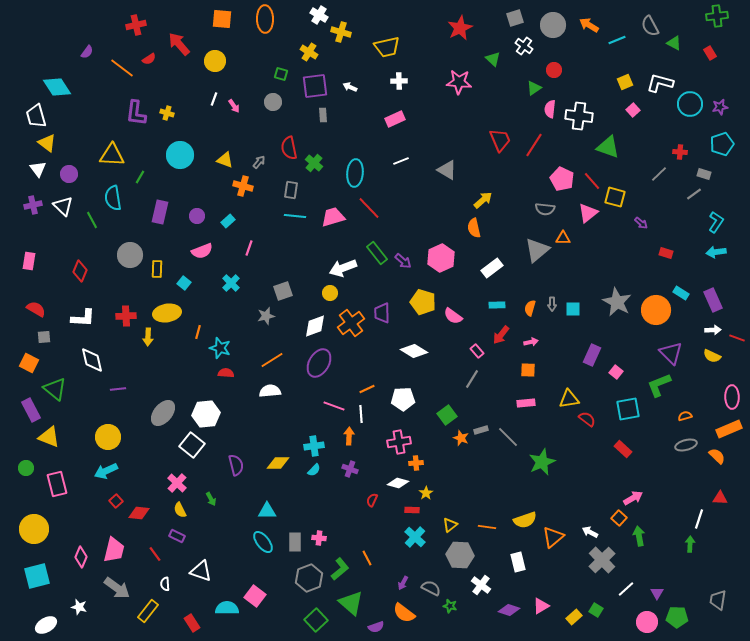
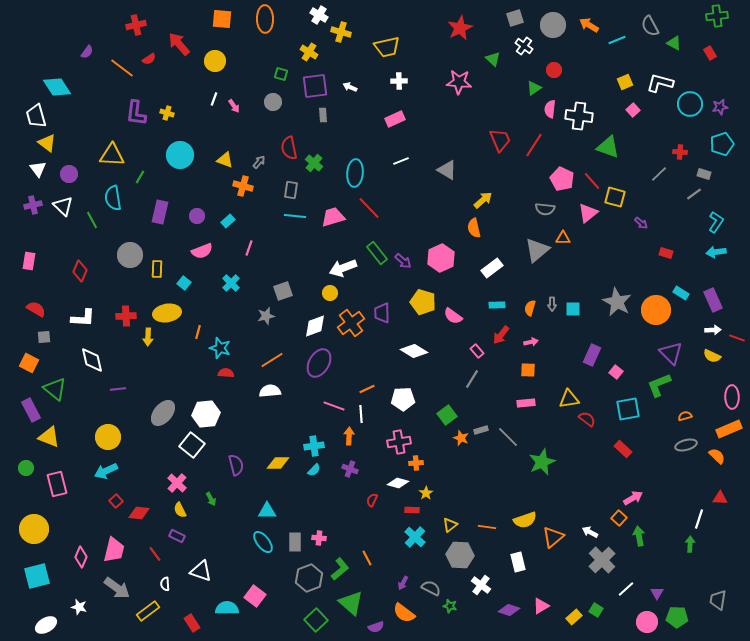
yellow rectangle at (148, 611): rotated 15 degrees clockwise
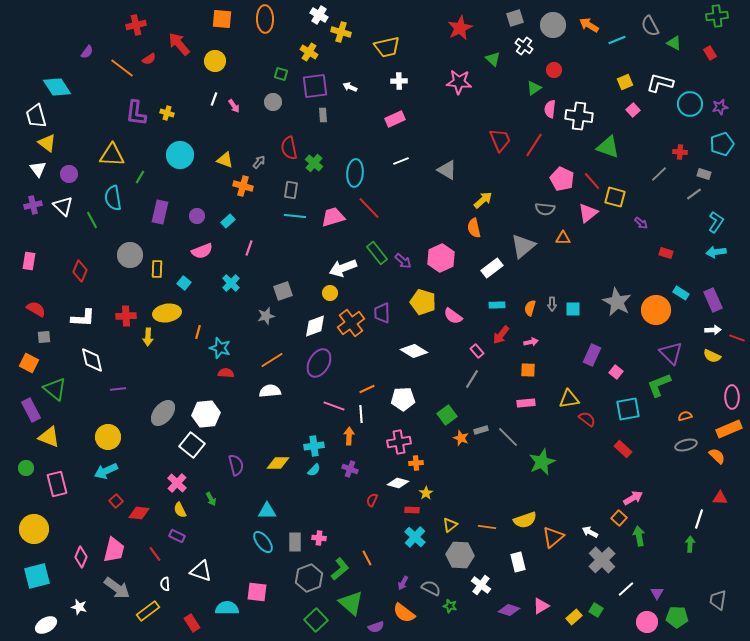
gray triangle at (537, 250): moved 14 px left, 4 px up
pink square at (255, 596): moved 2 px right, 4 px up; rotated 30 degrees counterclockwise
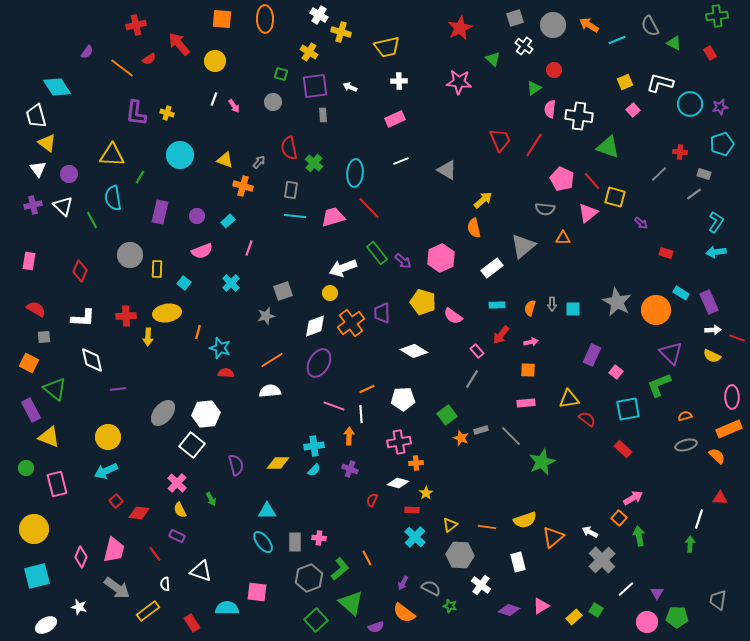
purple rectangle at (713, 300): moved 4 px left, 2 px down
gray line at (508, 437): moved 3 px right, 1 px up
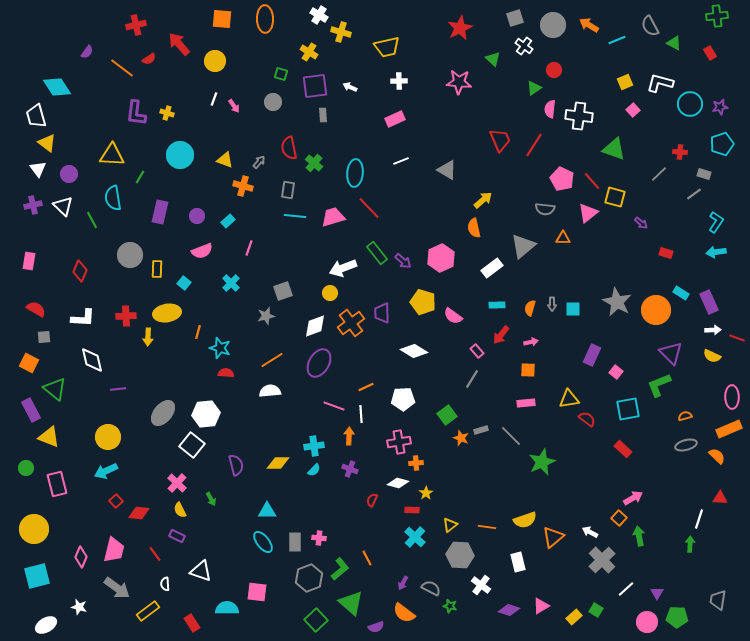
green triangle at (608, 147): moved 6 px right, 2 px down
gray rectangle at (291, 190): moved 3 px left
orange line at (367, 389): moved 1 px left, 2 px up
